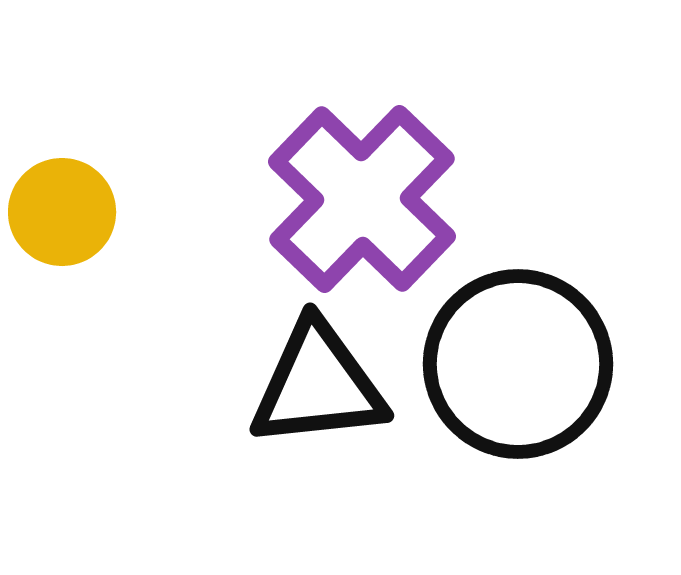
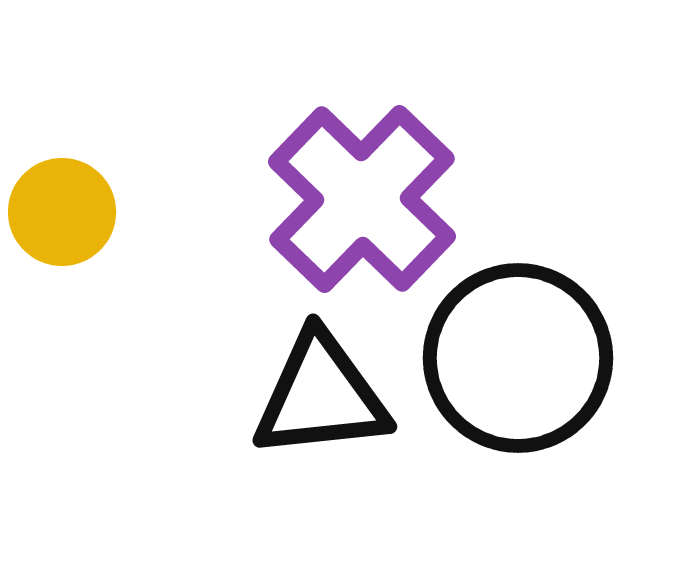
black circle: moved 6 px up
black triangle: moved 3 px right, 11 px down
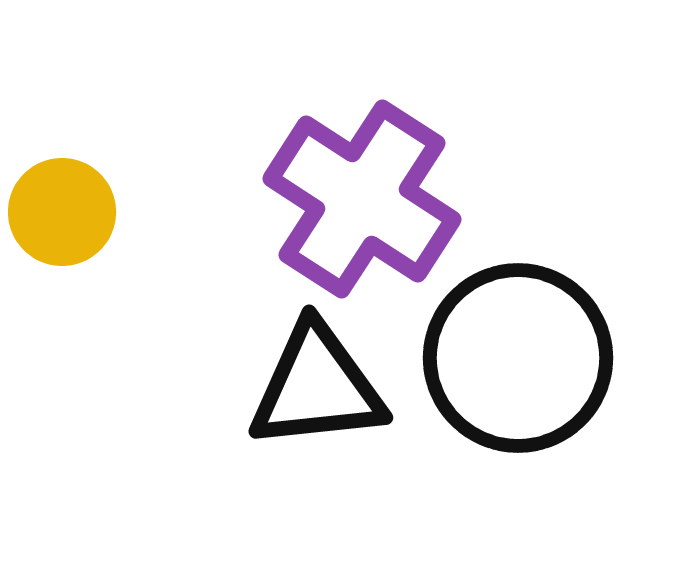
purple cross: rotated 11 degrees counterclockwise
black triangle: moved 4 px left, 9 px up
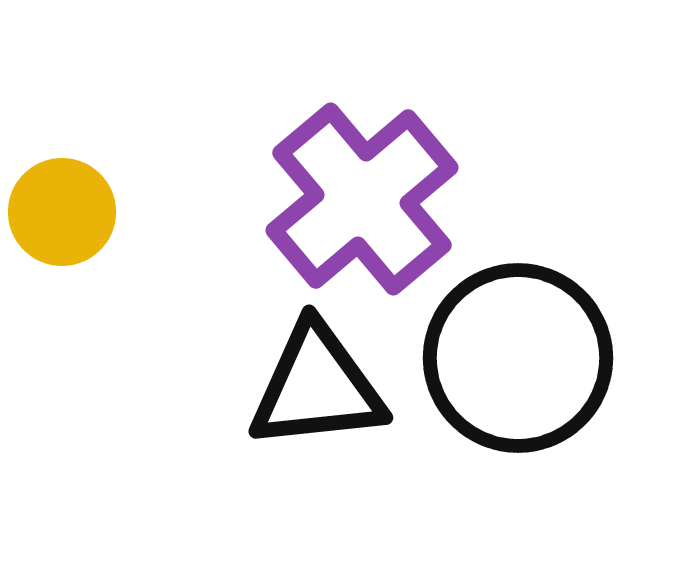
purple cross: rotated 17 degrees clockwise
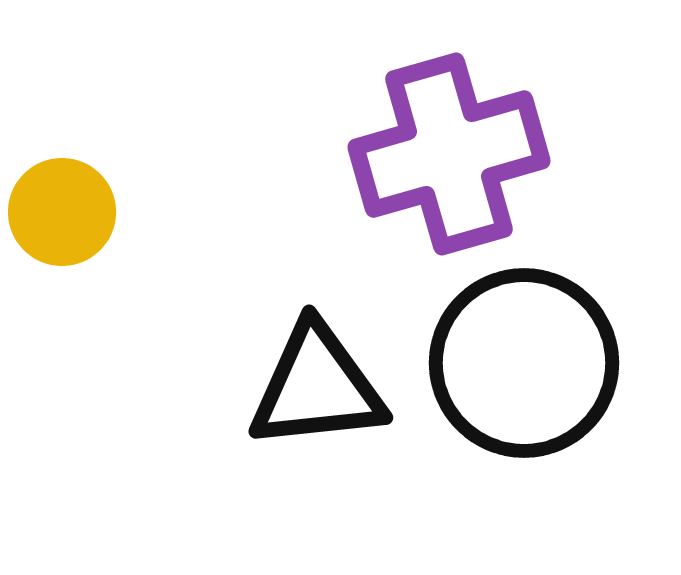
purple cross: moved 87 px right, 45 px up; rotated 24 degrees clockwise
black circle: moved 6 px right, 5 px down
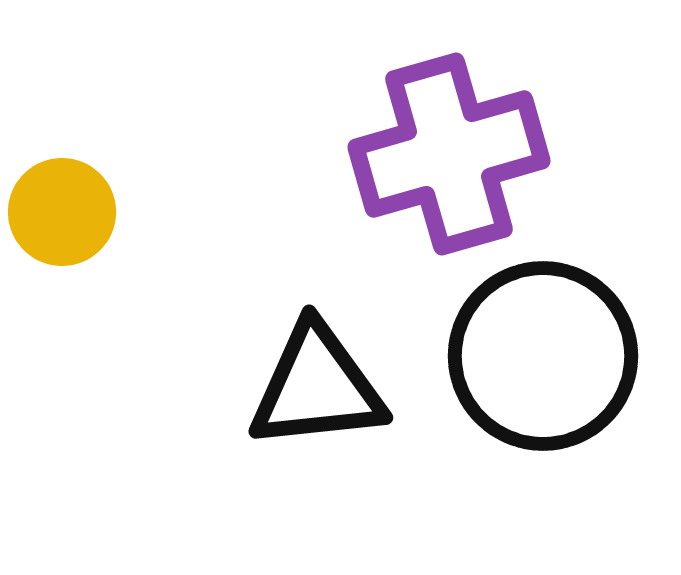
black circle: moved 19 px right, 7 px up
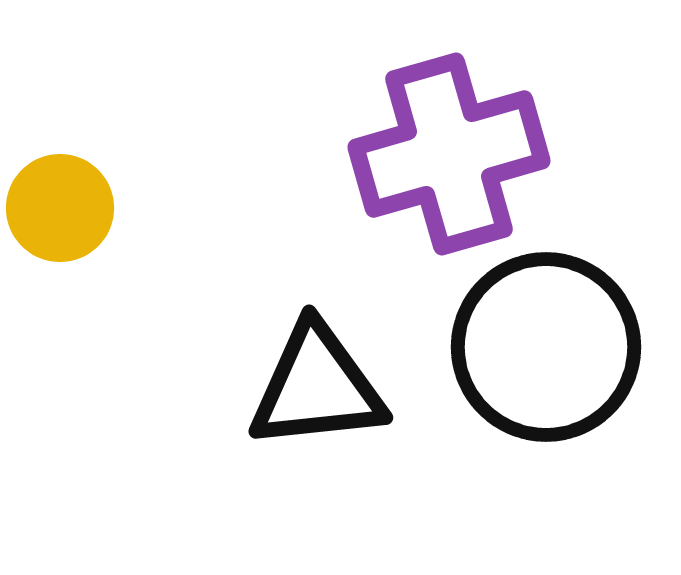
yellow circle: moved 2 px left, 4 px up
black circle: moved 3 px right, 9 px up
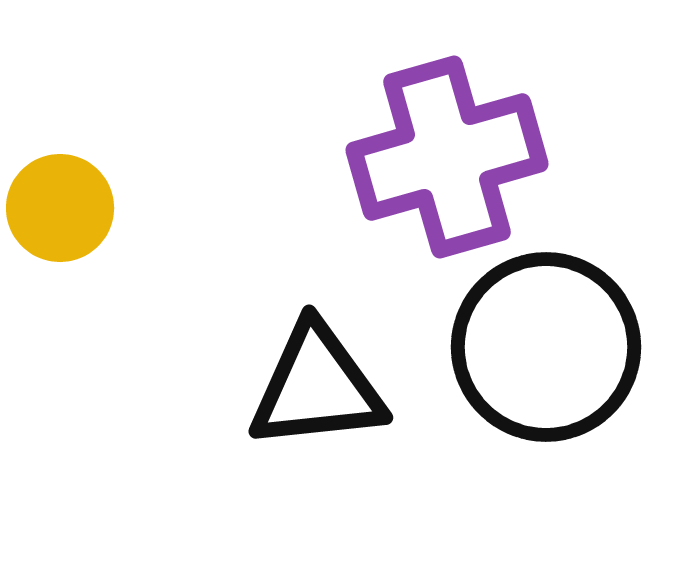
purple cross: moved 2 px left, 3 px down
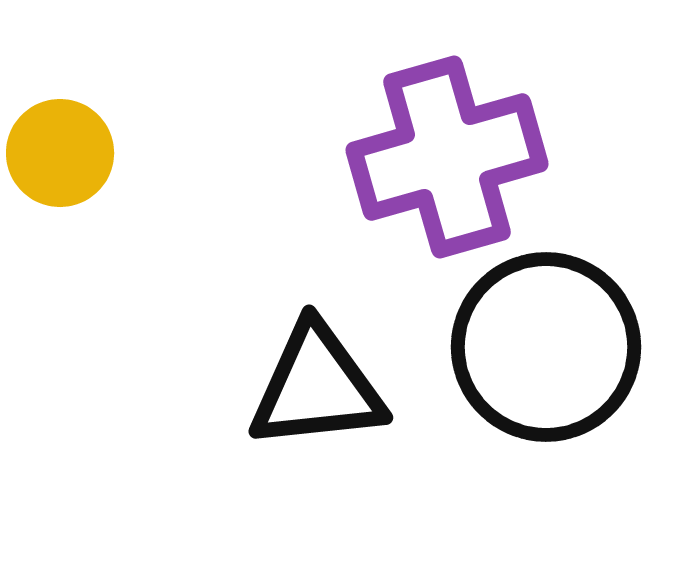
yellow circle: moved 55 px up
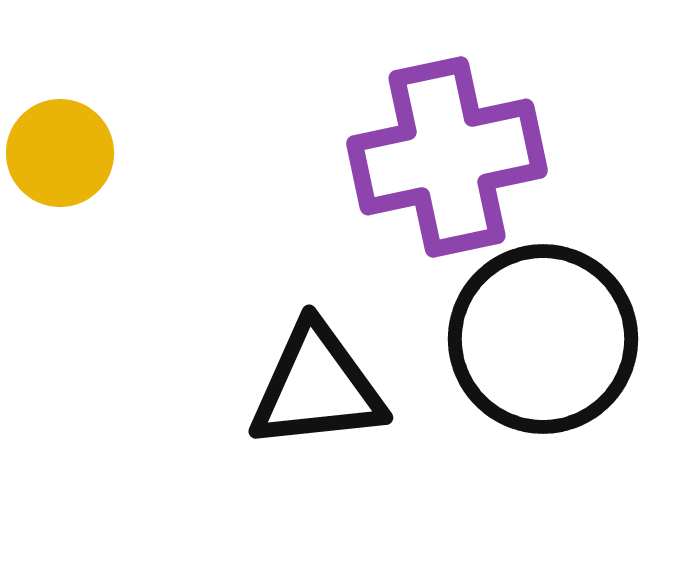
purple cross: rotated 4 degrees clockwise
black circle: moved 3 px left, 8 px up
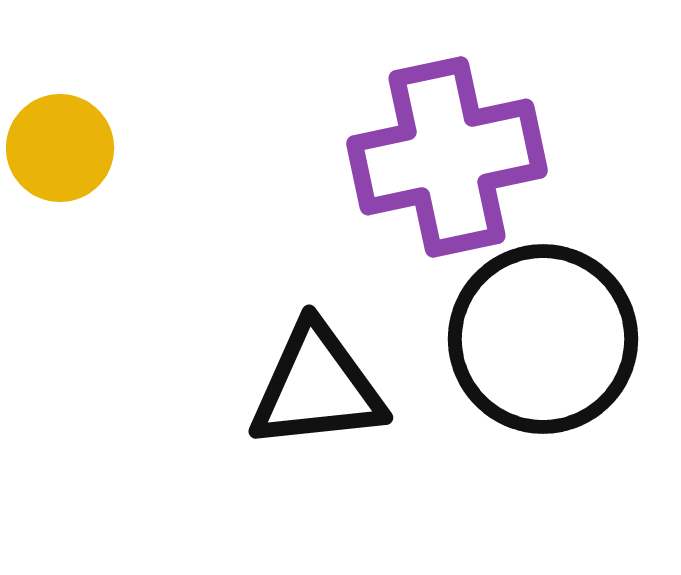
yellow circle: moved 5 px up
